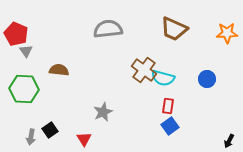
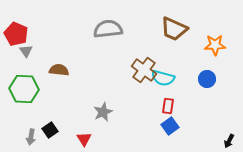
orange star: moved 12 px left, 12 px down
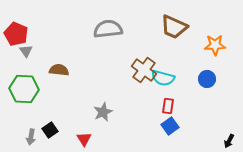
brown trapezoid: moved 2 px up
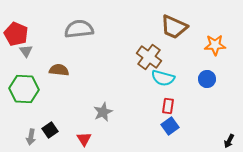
gray semicircle: moved 29 px left
brown cross: moved 5 px right, 13 px up
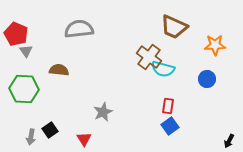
cyan semicircle: moved 9 px up
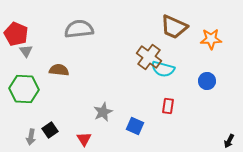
orange star: moved 4 px left, 6 px up
blue circle: moved 2 px down
blue square: moved 35 px left; rotated 30 degrees counterclockwise
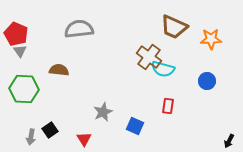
gray triangle: moved 6 px left
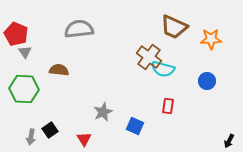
gray triangle: moved 5 px right, 1 px down
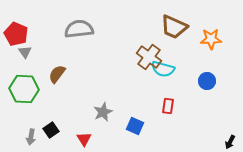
brown semicircle: moved 2 px left, 4 px down; rotated 60 degrees counterclockwise
black square: moved 1 px right
black arrow: moved 1 px right, 1 px down
